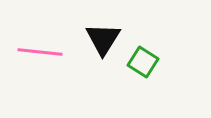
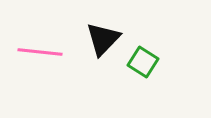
black triangle: rotated 12 degrees clockwise
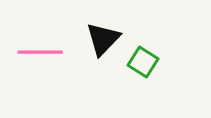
pink line: rotated 6 degrees counterclockwise
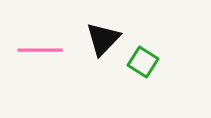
pink line: moved 2 px up
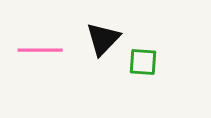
green square: rotated 28 degrees counterclockwise
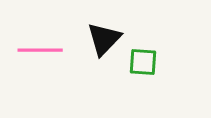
black triangle: moved 1 px right
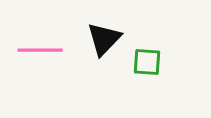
green square: moved 4 px right
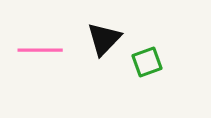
green square: rotated 24 degrees counterclockwise
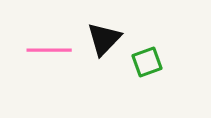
pink line: moved 9 px right
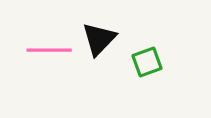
black triangle: moved 5 px left
